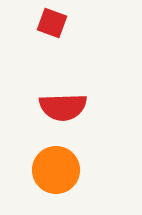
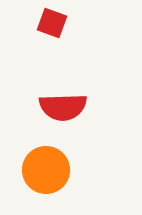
orange circle: moved 10 px left
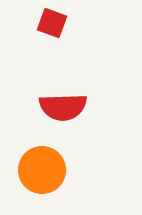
orange circle: moved 4 px left
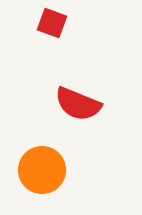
red semicircle: moved 15 px right, 3 px up; rotated 24 degrees clockwise
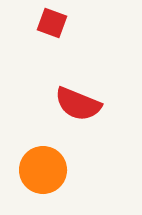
orange circle: moved 1 px right
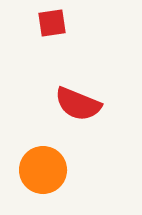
red square: rotated 28 degrees counterclockwise
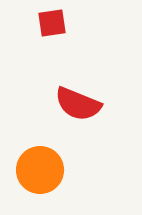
orange circle: moved 3 px left
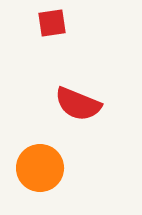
orange circle: moved 2 px up
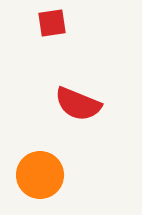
orange circle: moved 7 px down
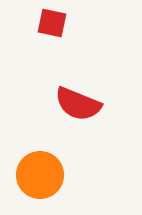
red square: rotated 20 degrees clockwise
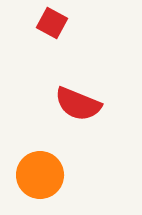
red square: rotated 16 degrees clockwise
